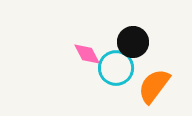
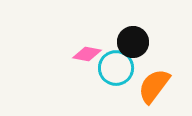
pink diamond: rotated 52 degrees counterclockwise
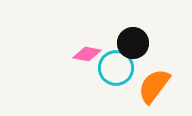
black circle: moved 1 px down
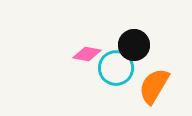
black circle: moved 1 px right, 2 px down
orange semicircle: rotated 6 degrees counterclockwise
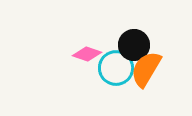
pink diamond: rotated 8 degrees clockwise
orange semicircle: moved 8 px left, 17 px up
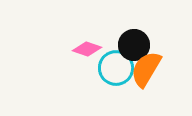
pink diamond: moved 5 px up
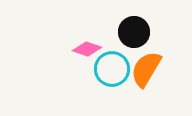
black circle: moved 13 px up
cyan circle: moved 4 px left, 1 px down
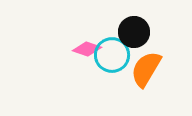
cyan circle: moved 14 px up
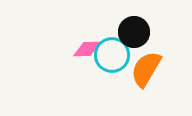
pink diamond: rotated 20 degrees counterclockwise
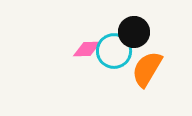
cyan circle: moved 2 px right, 4 px up
orange semicircle: moved 1 px right
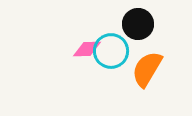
black circle: moved 4 px right, 8 px up
cyan circle: moved 3 px left
